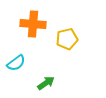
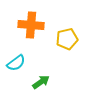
orange cross: moved 2 px left, 1 px down
green arrow: moved 5 px left, 1 px up
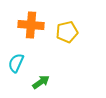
yellow pentagon: moved 7 px up
cyan semicircle: rotated 150 degrees clockwise
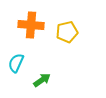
green arrow: moved 1 px right, 2 px up
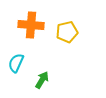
green arrow: rotated 24 degrees counterclockwise
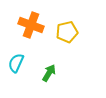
orange cross: rotated 15 degrees clockwise
green arrow: moved 7 px right, 7 px up
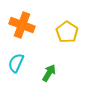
orange cross: moved 9 px left
yellow pentagon: rotated 25 degrees counterclockwise
